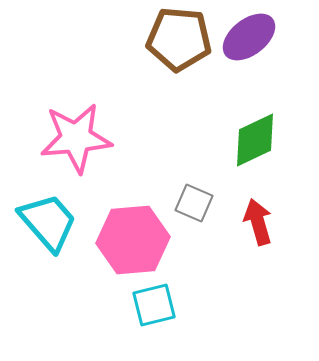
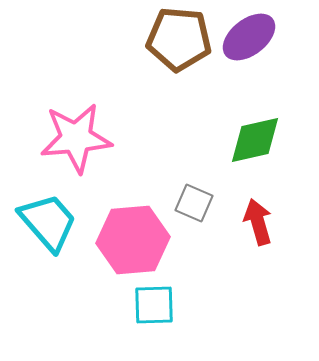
green diamond: rotated 12 degrees clockwise
cyan square: rotated 12 degrees clockwise
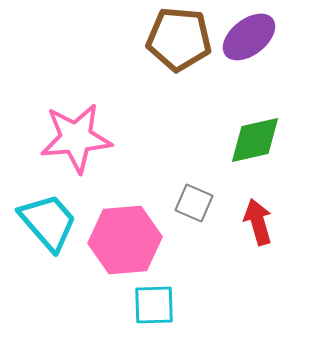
pink hexagon: moved 8 px left
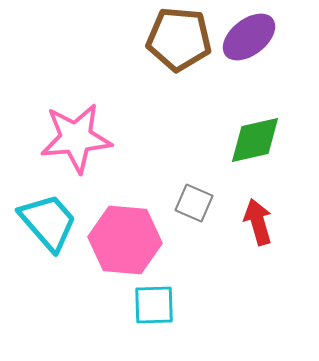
pink hexagon: rotated 10 degrees clockwise
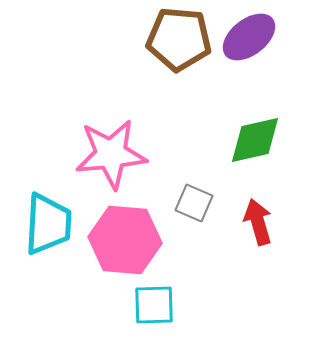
pink star: moved 35 px right, 16 px down
cyan trapezoid: moved 2 px down; rotated 44 degrees clockwise
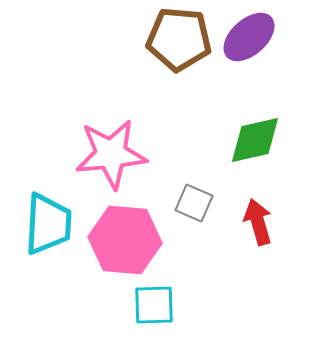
purple ellipse: rotated 4 degrees counterclockwise
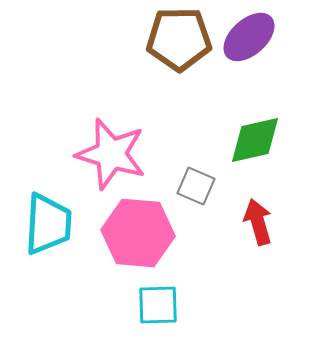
brown pentagon: rotated 6 degrees counterclockwise
pink star: rotated 22 degrees clockwise
gray square: moved 2 px right, 17 px up
pink hexagon: moved 13 px right, 7 px up
cyan square: moved 4 px right
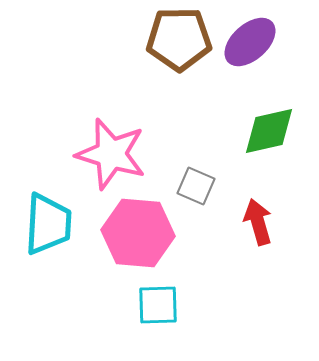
purple ellipse: moved 1 px right, 5 px down
green diamond: moved 14 px right, 9 px up
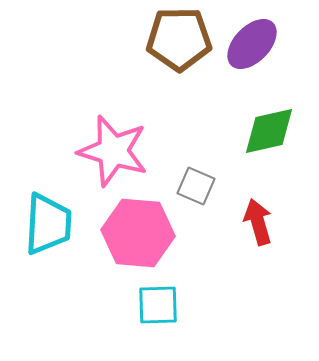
purple ellipse: moved 2 px right, 2 px down; rotated 4 degrees counterclockwise
pink star: moved 2 px right, 3 px up
